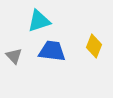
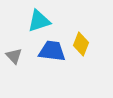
yellow diamond: moved 13 px left, 2 px up
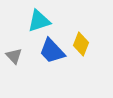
blue trapezoid: rotated 140 degrees counterclockwise
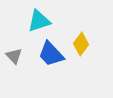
yellow diamond: rotated 15 degrees clockwise
blue trapezoid: moved 1 px left, 3 px down
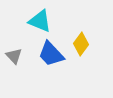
cyan triangle: moved 1 px right; rotated 40 degrees clockwise
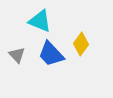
gray triangle: moved 3 px right, 1 px up
